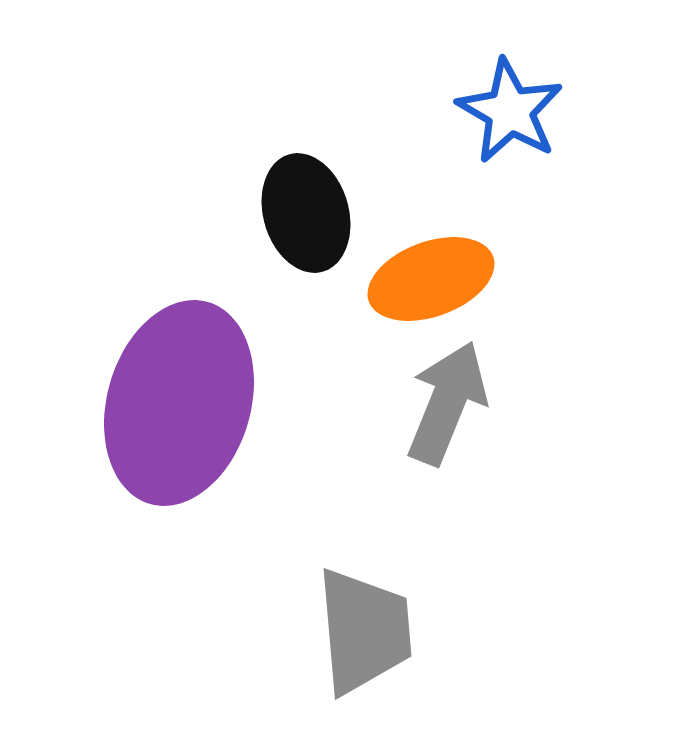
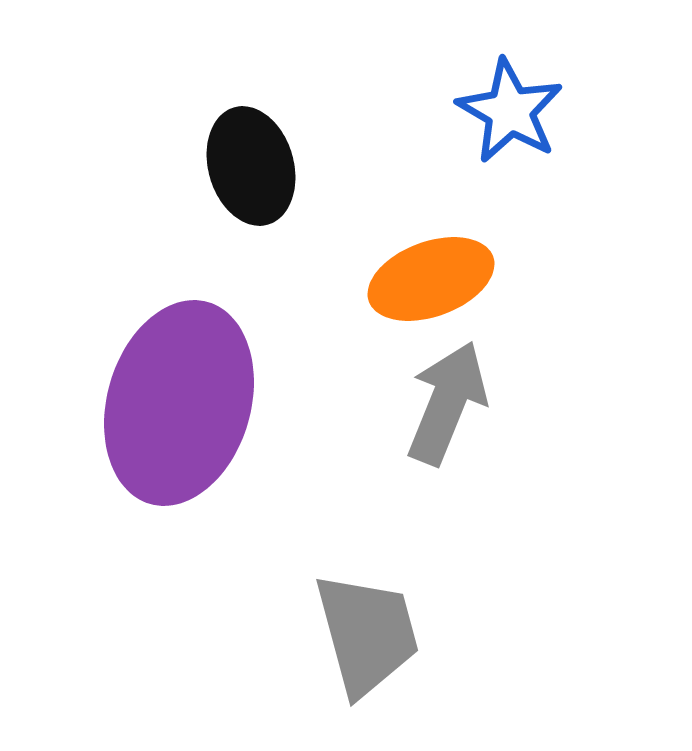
black ellipse: moved 55 px left, 47 px up
gray trapezoid: moved 3 px right, 3 px down; rotated 10 degrees counterclockwise
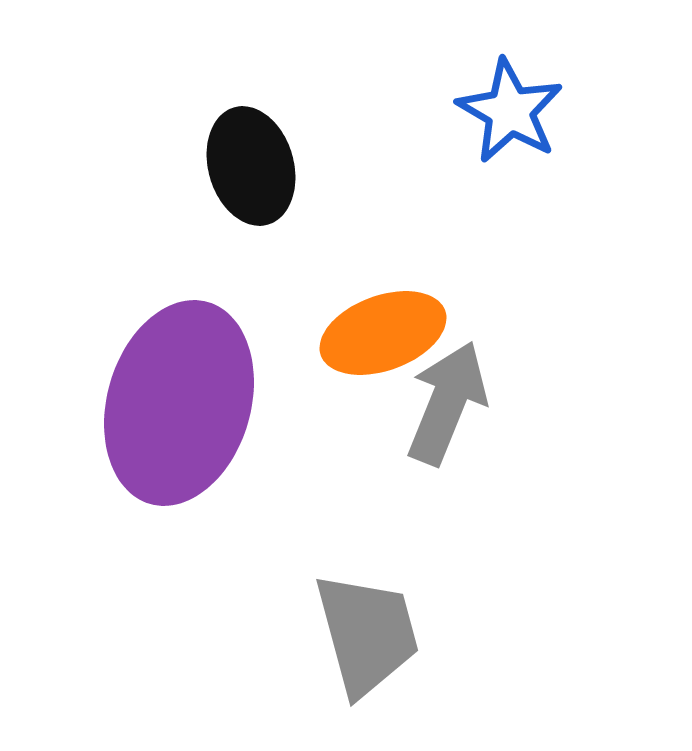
orange ellipse: moved 48 px left, 54 px down
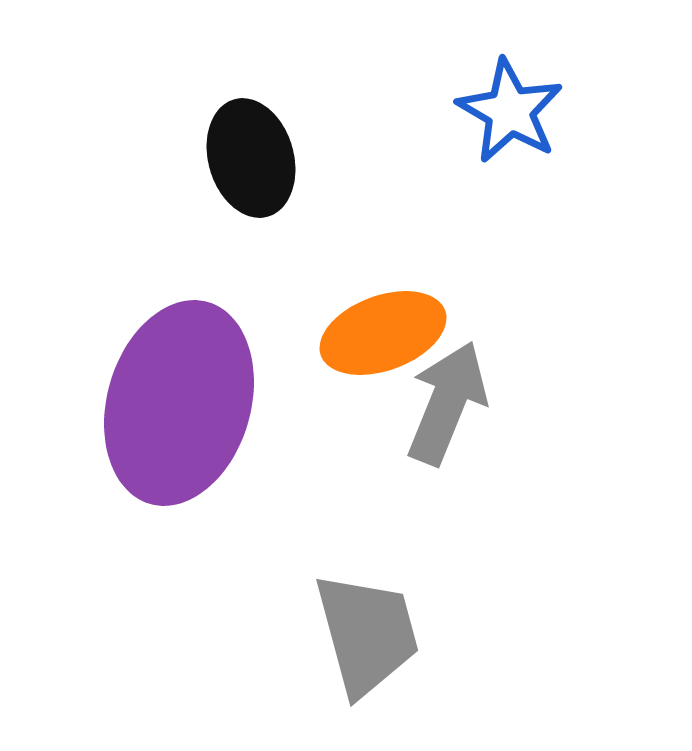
black ellipse: moved 8 px up
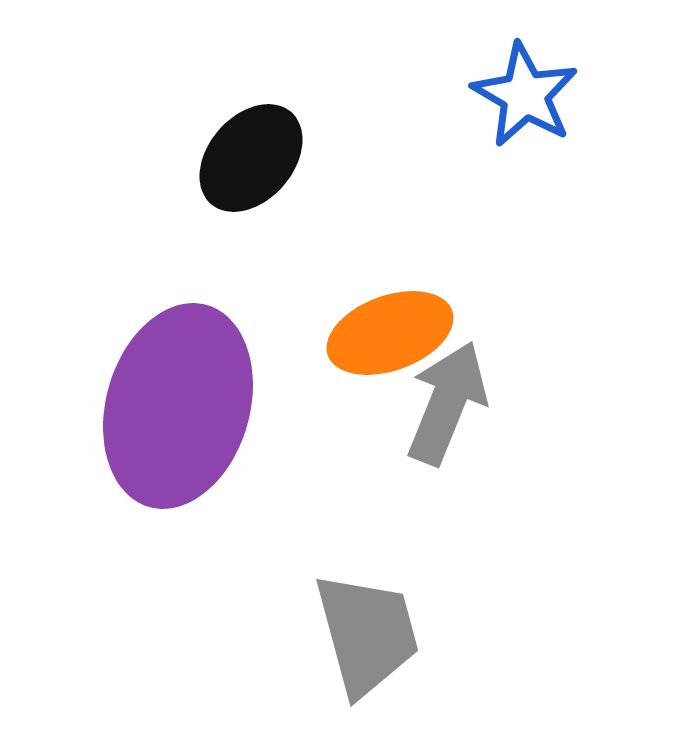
blue star: moved 15 px right, 16 px up
black ellipse: rotated 57 degrees clockwise
orange ellipse: moved 7 px right
purple ellipse: moved 1 px left, 3 px down
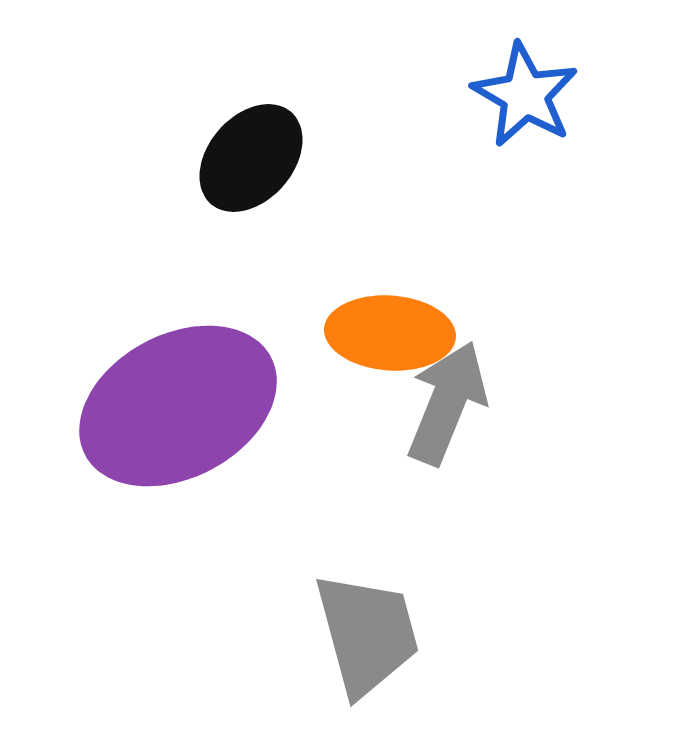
orange ellipse: rotated 24 degrees clockwise
purple ellipse: rotated 46 degrees clockwise
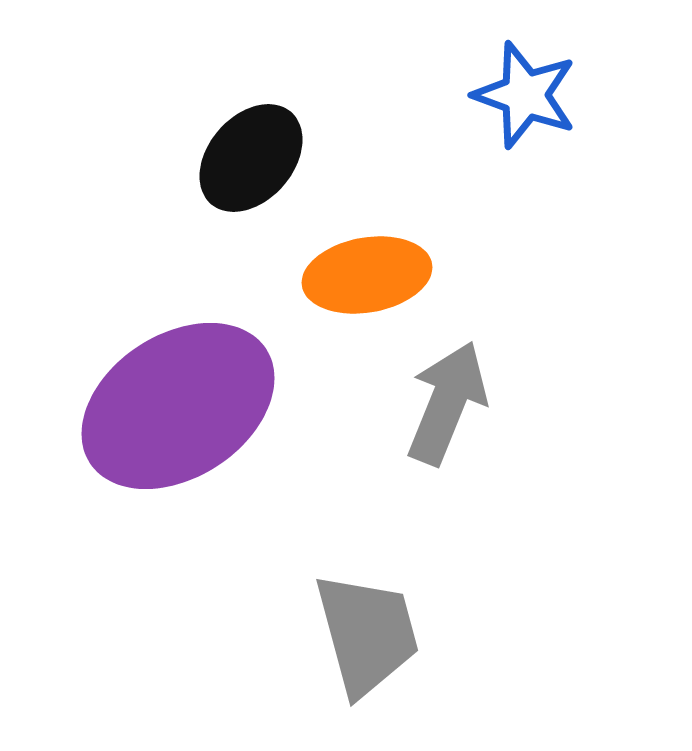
blue star: rotated 10 degrees counterclockwise
orange ellipse: moved 23 px left, 58 px up; rotated 14 degrees counterclockwise
purple ellipse: rotated 5 degrees counterclockwise
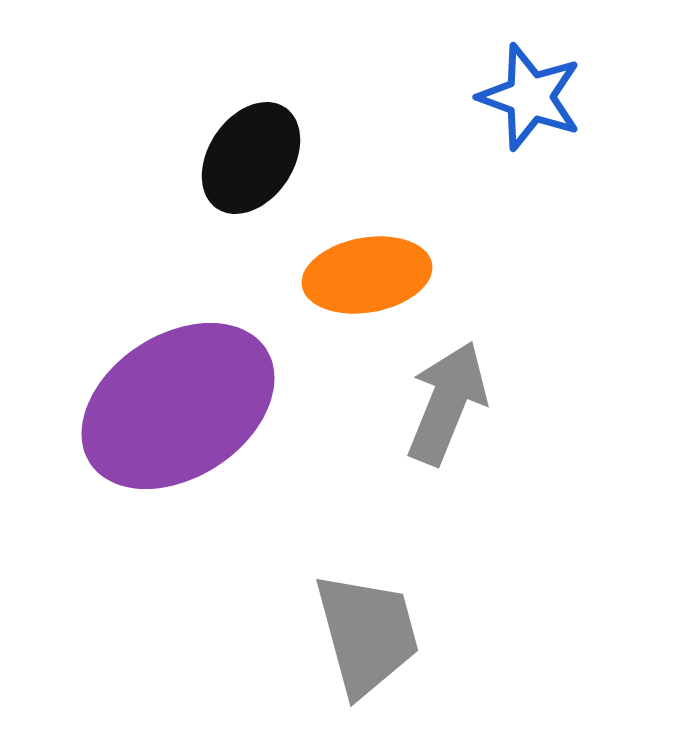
blue star: moved 5 px right, 2 px down
black ellipse: rotated 7 degrees counterclockwise
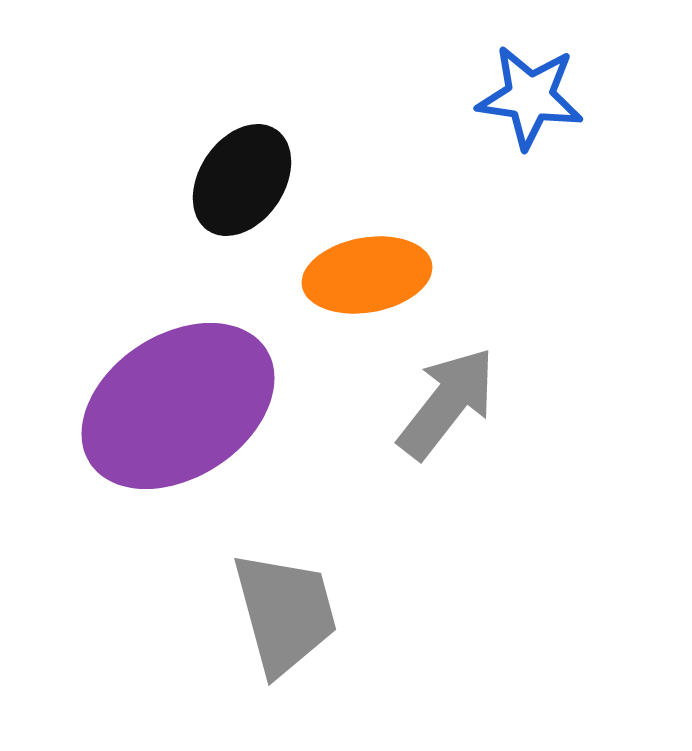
blue star: rotated 12 degrees counterclockwise
black ellipse: moved 9 px left, 22 px down
gray arrow: rotated 16 degrees clockwise
gray trapezoid: moved 82 px left, 21 px up
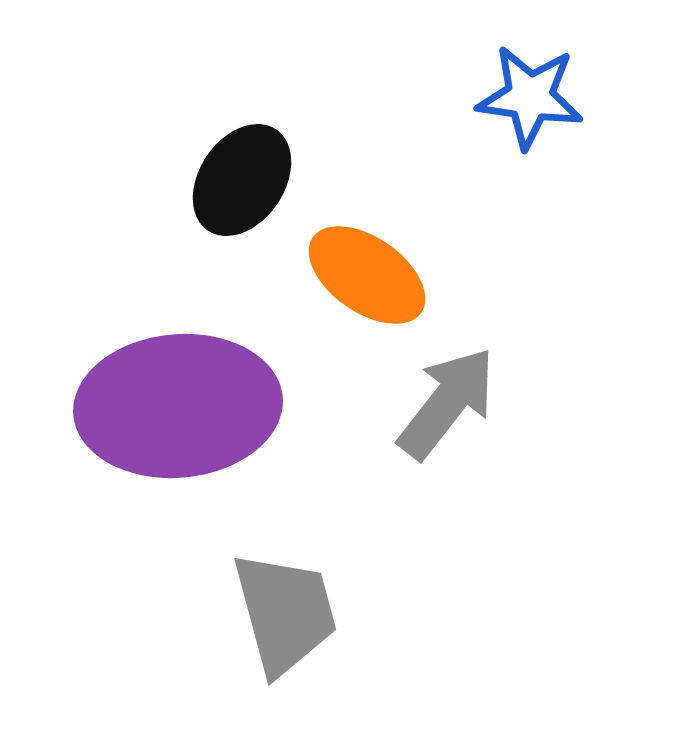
orange ellipse: rotated 45 degrees clockwise
purple ellipse: rotated 28 degrees clockwise
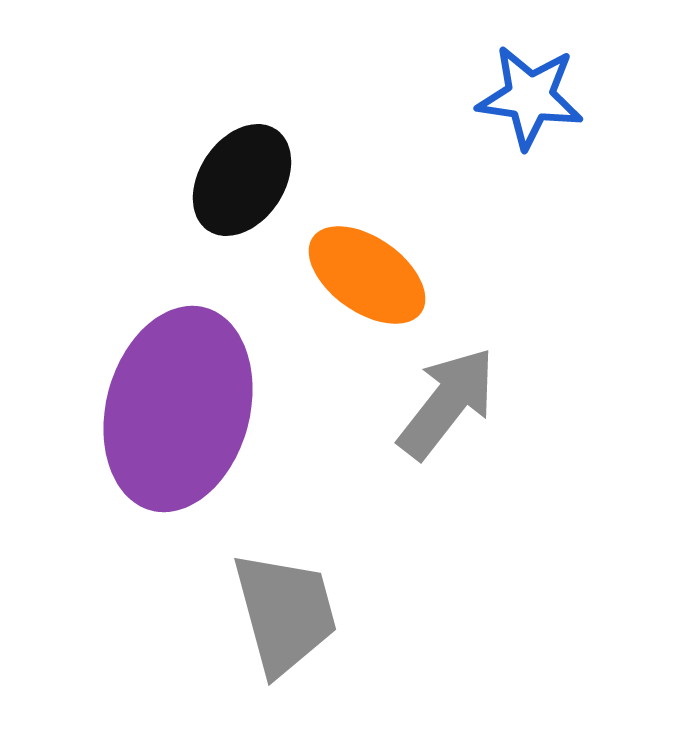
purple ellipse: moved 3 px down; rotated 70 degrees counterclockwise
